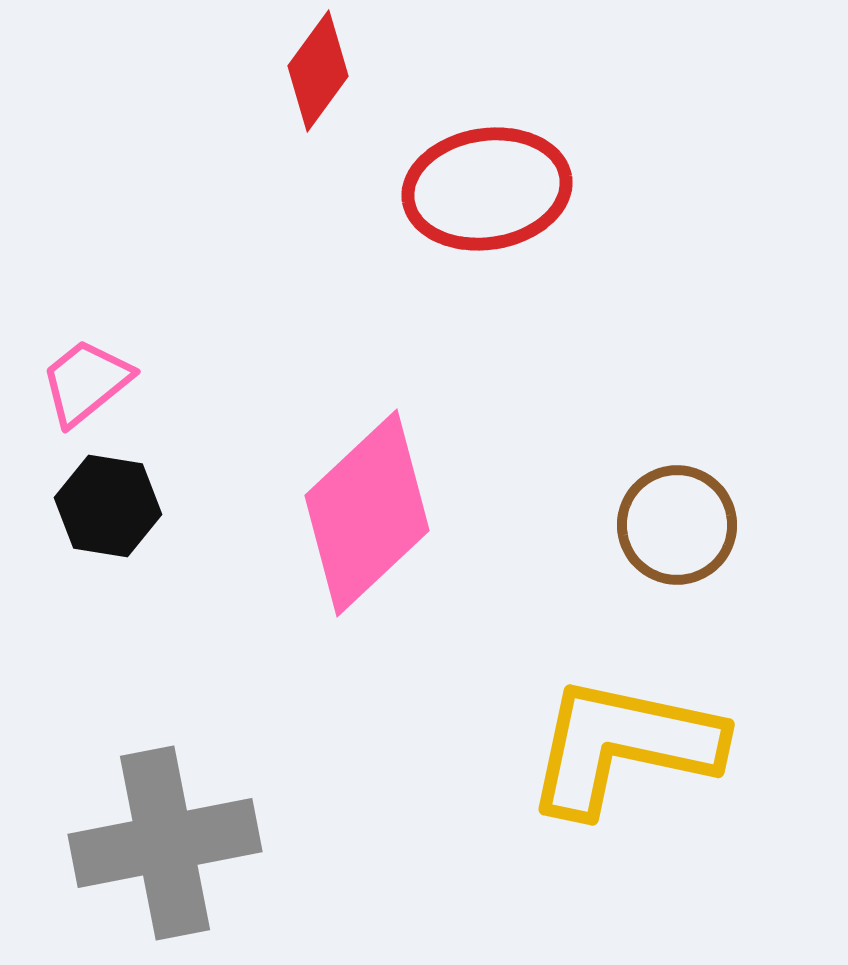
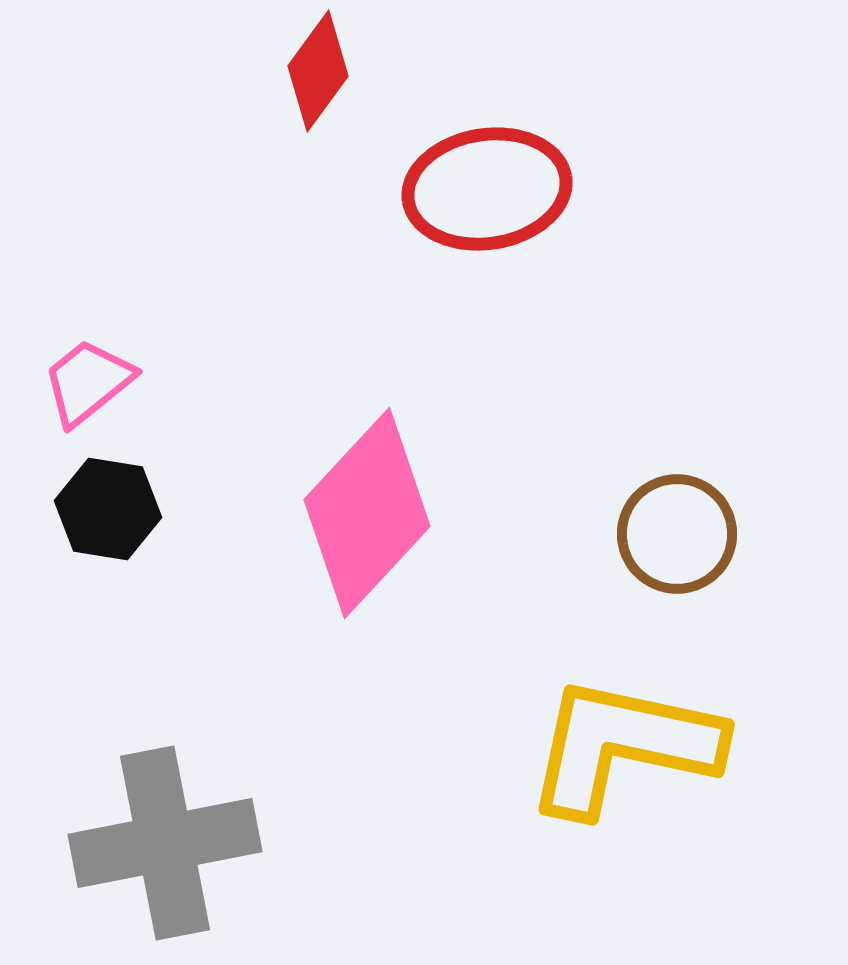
pink trapezoid: moved 2 px right
black hexagon: moved 3 px down
pink diamond: rotated 4 degrees counterclockwise
brown circle: moved 9 px down
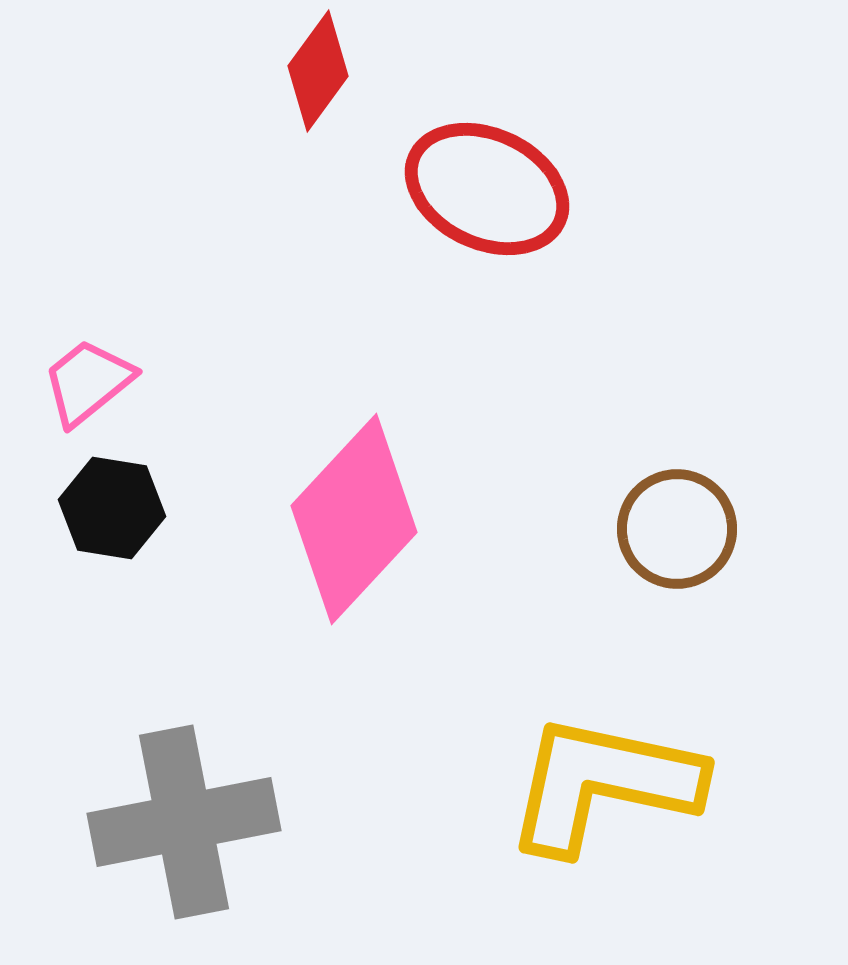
red ellipse: rotated 34 degrees clockwise
black hexagon: moved 4 px right, 1 px up
pink diamond: moved 13 px left, 6 px down
brown circle: moved 5 px up
yellow L-shape: moved 20 px left, 38 px down
gray cross: moved 19 px right, 21 px up
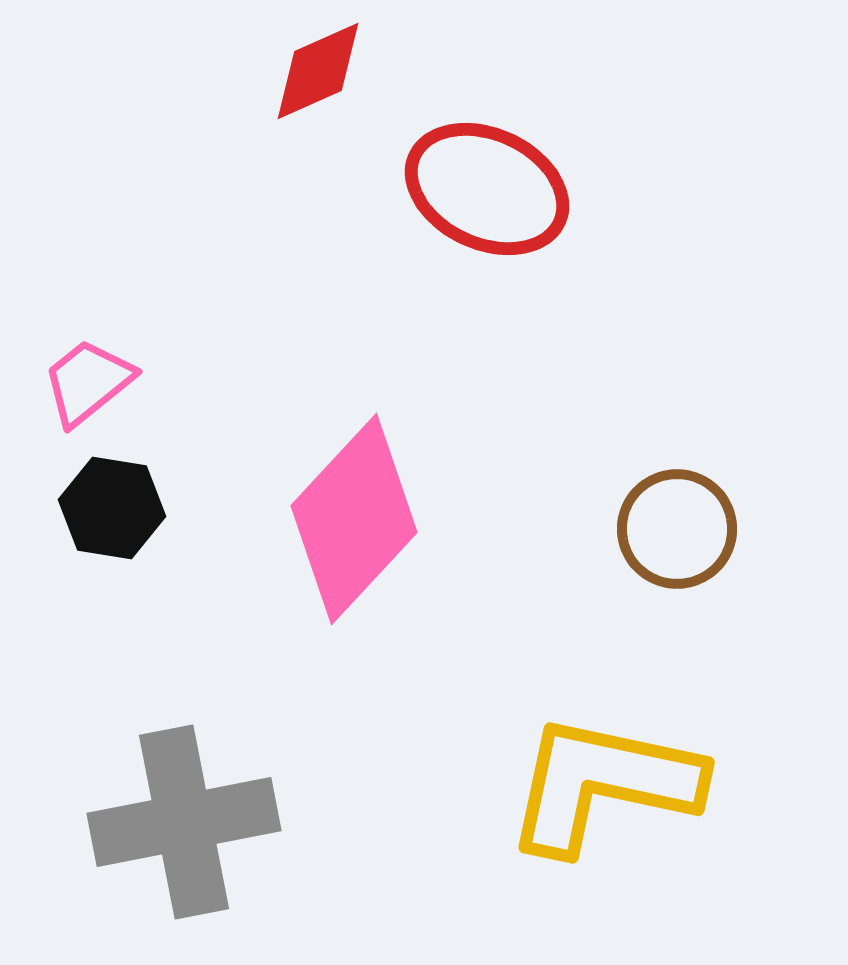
red diamond: rotated 30 degrees clockwise
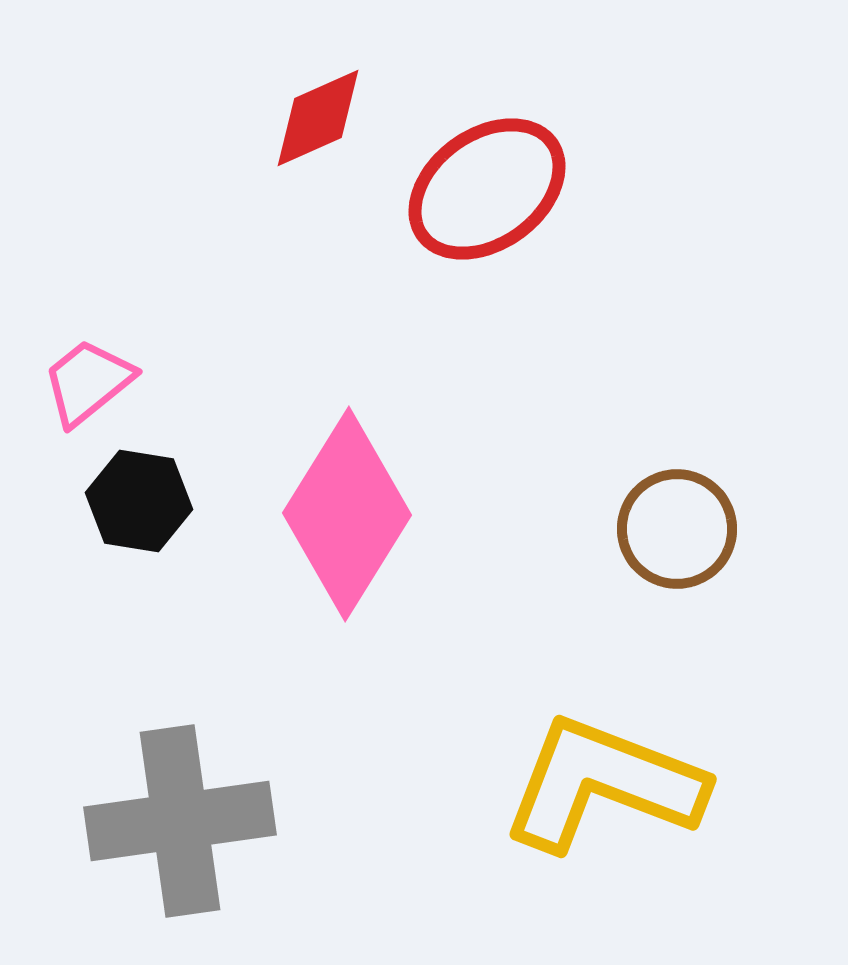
red diamond: moved 47 px down
red ellipse: rotated 61 degrees counterclockwise
black hexagon: moved 27 px right, 7 px up
pink diamond: moved 7 px left, 5 px up; rotated 11 degrees counterclockwise
yellow L-shape: rotated 9 degrees clockwise
gray cross: moved 4 px left, 1 px up; rotated 3 degrees clockwise
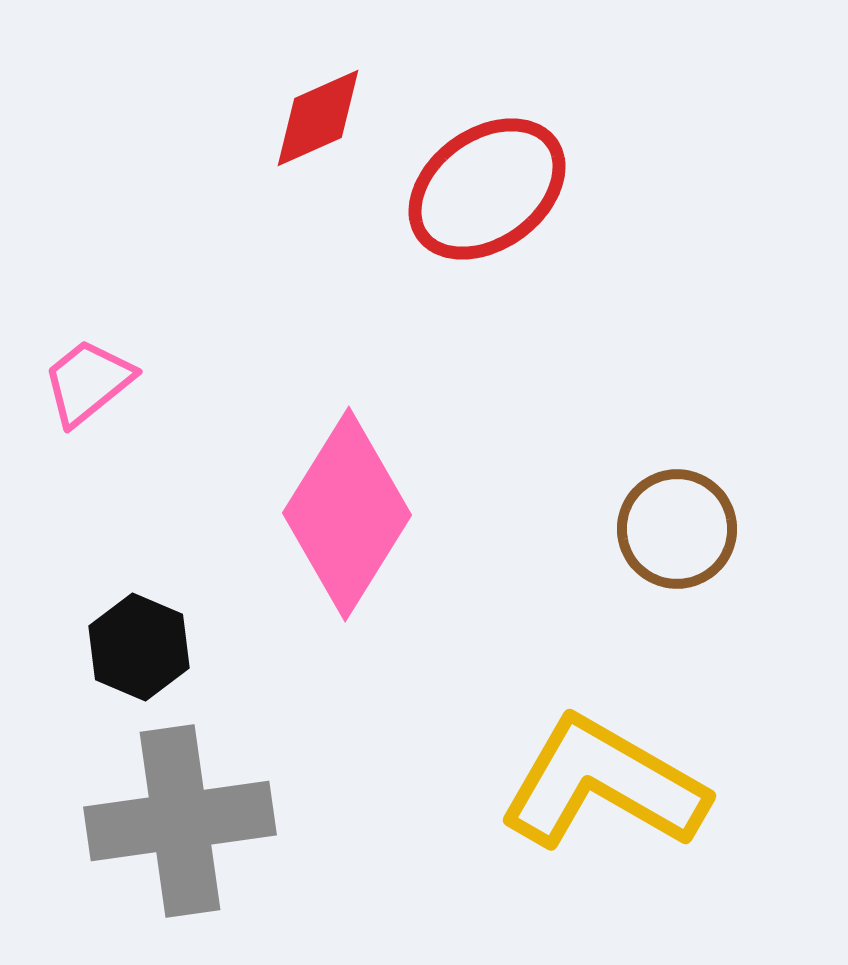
black hexagon: moved 146 px down; rotated 14 degrees clockwise
yellow L-shape: rotated 9 degrees clockwise
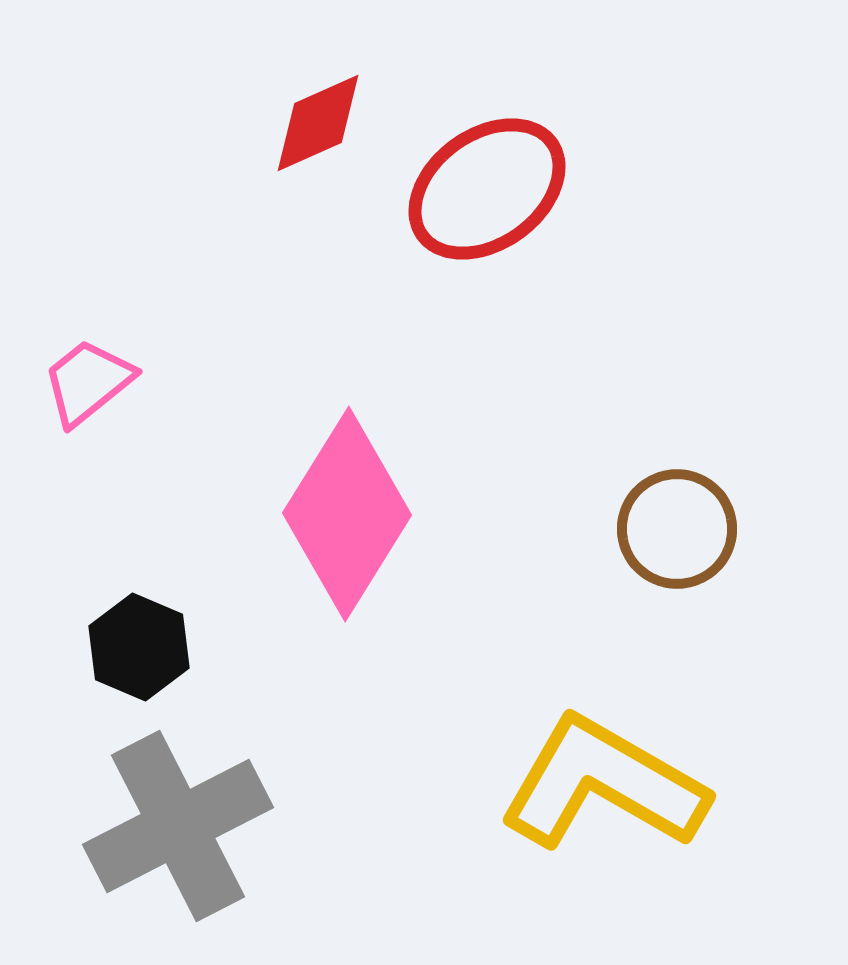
red diamond: moved 5 px down
gray cross: moved 2 px left, 5 px down; rotated 19 degrees counterclockwise
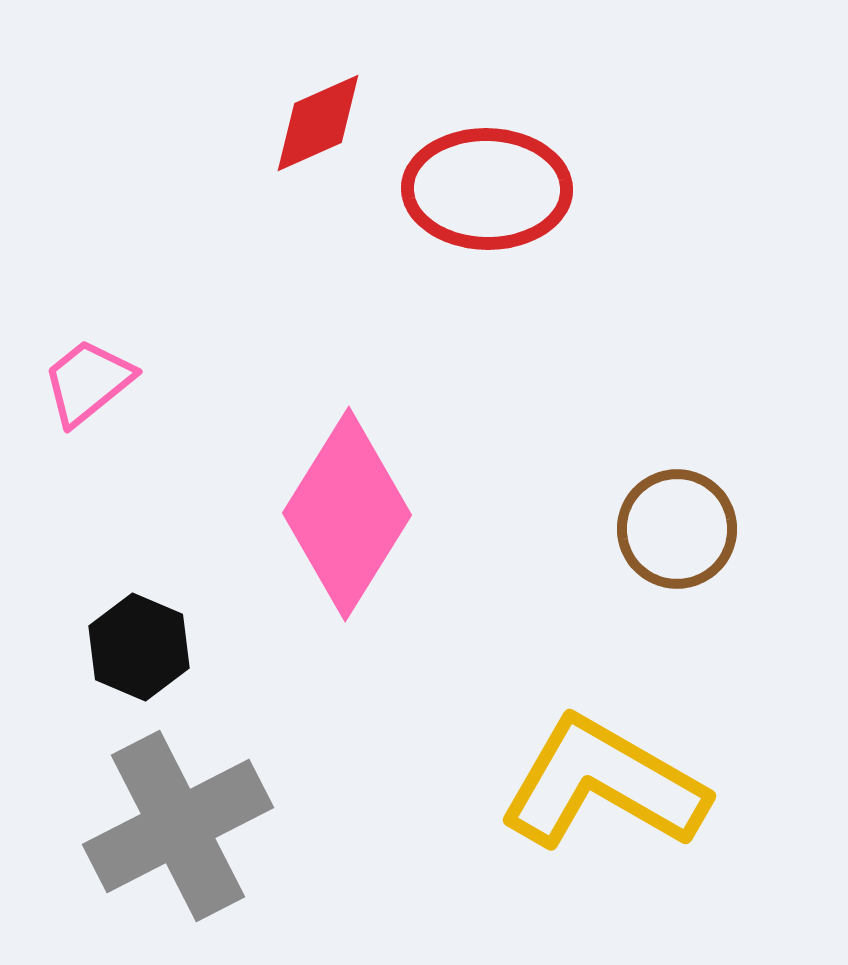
red ellipse: rotated 37 degrees clockwise
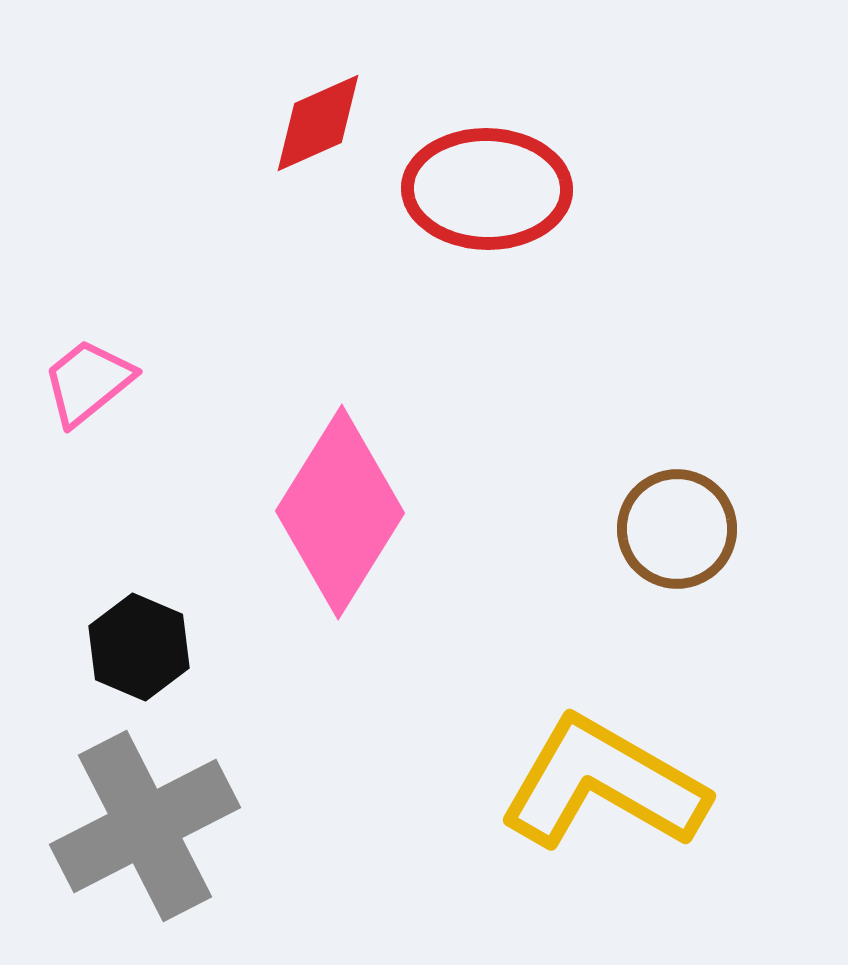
pink diamond: moved 7 px left, 2 px up
gray cross: moved 33 px left
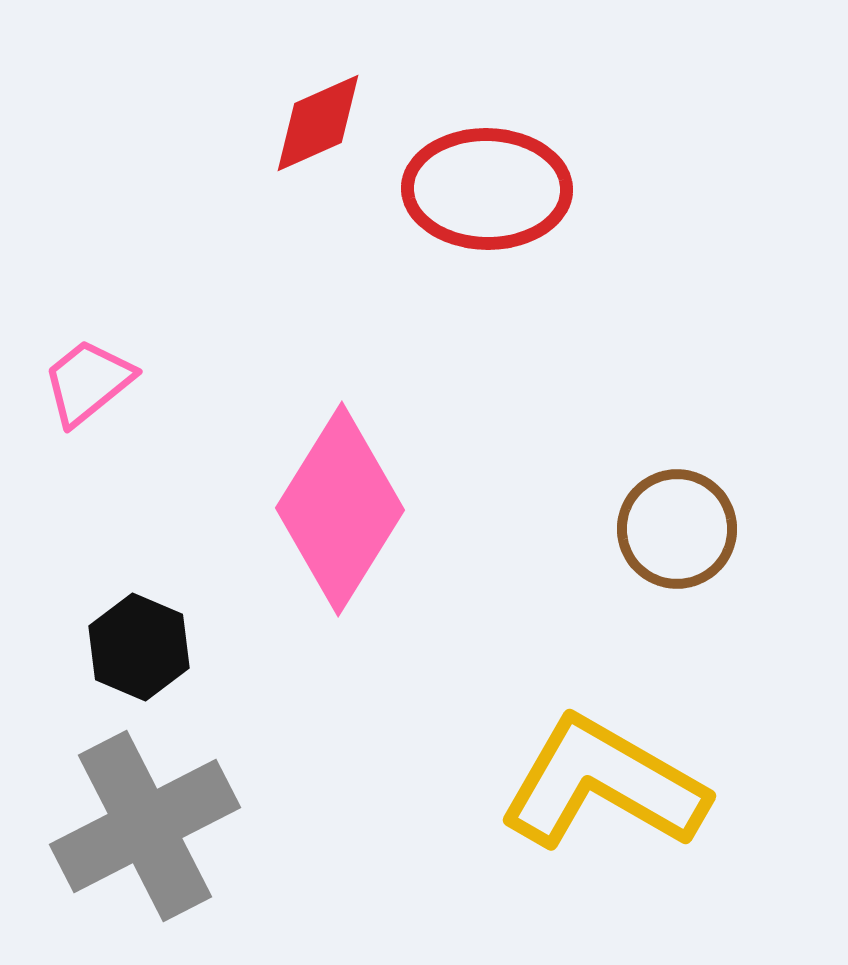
pink diamond: moved 3 px up
